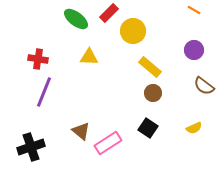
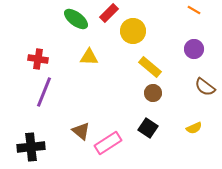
purple circle: moved 1 px up
brown semicircle: moved 1 px right, 1 px down
black cross: rotated 12 degrees clockwise
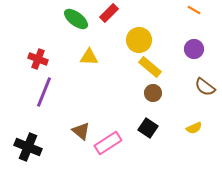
yellow circle: moved 6 px right, 9 px down
red cross: rotated 12 degrees clockwise
black cross: moved 3 px left; rotated 28 degrees clockwise
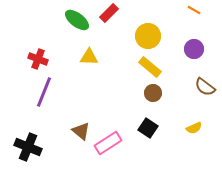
green ellipse: moved 1 px right, 1 px down
yellow circle: moved 9 px right, 4 px up
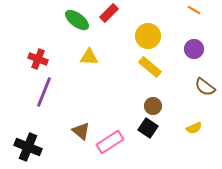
brown circle: moved 13 px down
pink rectangle: moved 2 px right, 1 px up
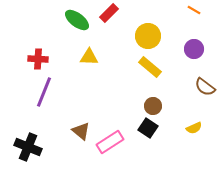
red cross: rotated 18 degrees counterclockwise
